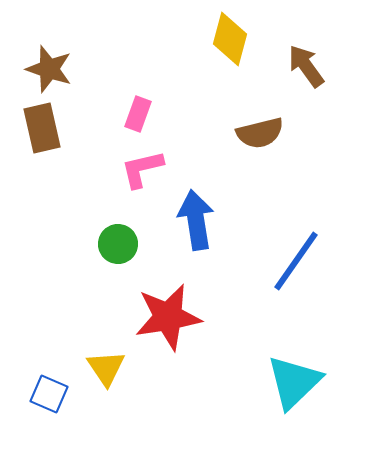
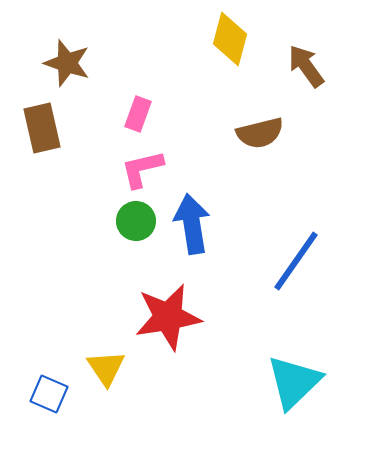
brown star: moved 18 px right, 6 px up
blue arrow: moved 4 px left, 4 px down
green circle: moved 18 px right, 23 px up
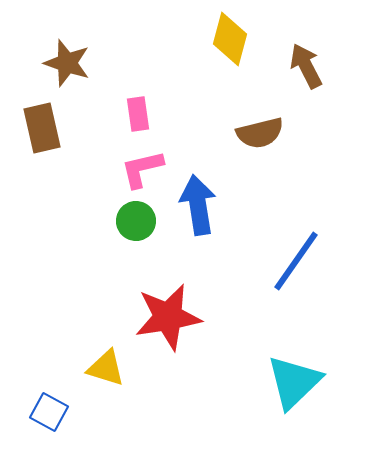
brown arrow: rotated 9 degrees clockwise
pink rectangle: rotated 28 degrees counterclockwise
blue arrow: moved 6 px right, 19 px up
yellow triangle: rotated 39 degrees counterclockwise
blue square: moved 18 px down; rotated 6 degrees clockwise
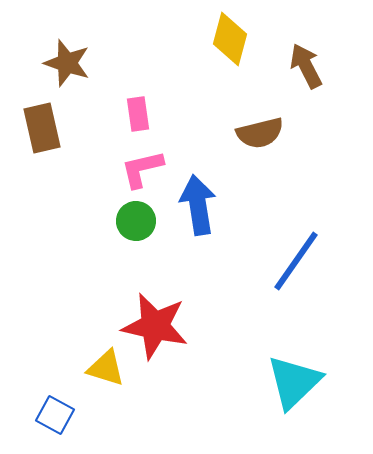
red star: moved 13 px left, 9 px down; rotated 22 degrees clockwise
blue square: moved 6 px right, 3 px down
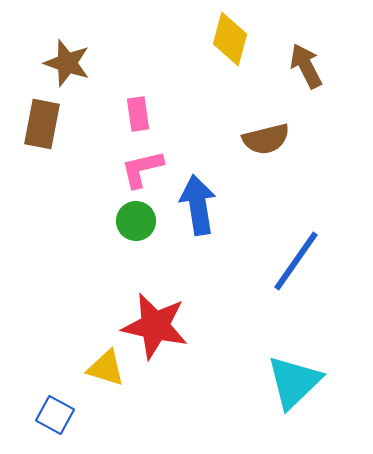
brown rectangle: moved 4 px up; rotated 24 degrees clockwise
brown semicircle: moved 6 px right, 6 px down
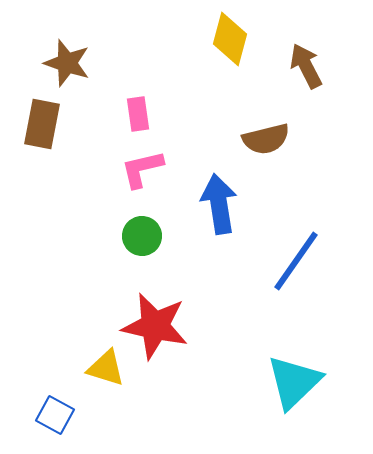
blue arrow: moved 21 px right, 1 px up
green circle: moved 6 px right, 15 px down
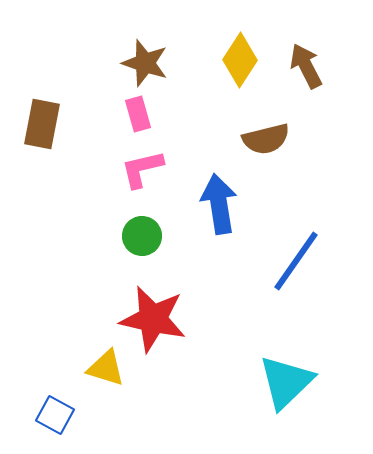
yellow diamond: moved 10 px right, 21 px down; rotated 18 degrees clockwise
brown star: moved 78 px right
pink rectangle: rotated 8 degrees counterclockwise
red star: moved 2 px left, 7 px up
cyan triangle: moved 8 px left
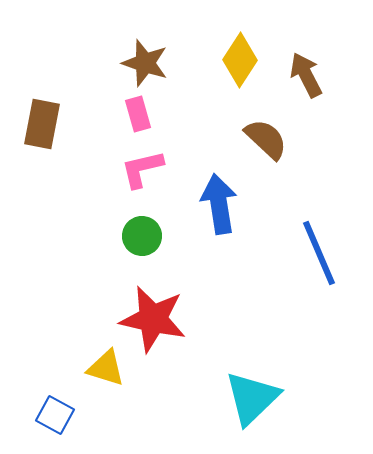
brown arrow: moved 9 px down
brown semicircle: rotated 123 degrees counterclockwise
blue line: moved 23 px right, 8 px up; rotated 58 degrees counterclockwise
cyan triangle: moved 34 px left, 16 px down
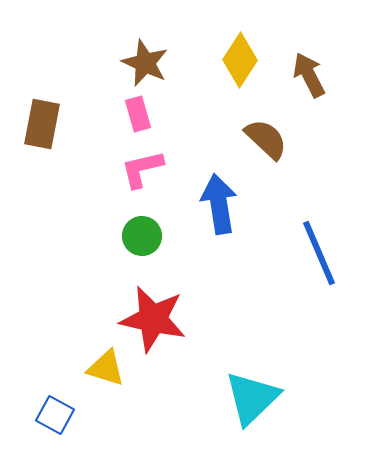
brown star: rotated 6 degrees clockwise
brown arrow: moved 3 px right
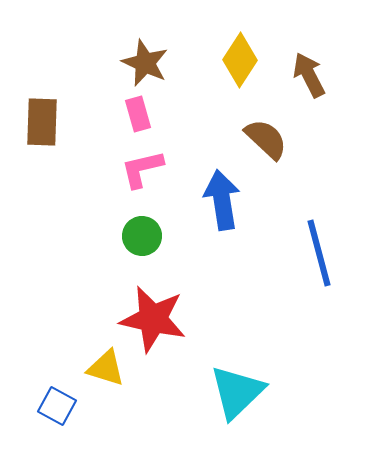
brown rectangle: moved 2 px up; rotated 9 degrees counterclockwise
blue arrow: moved 3 px right, 4 px up
blue line: rotated 8 degrees clockwise
cyan triangle: moved 15 px left, 6 px up
blue square: moved 2 px right, 9 px up
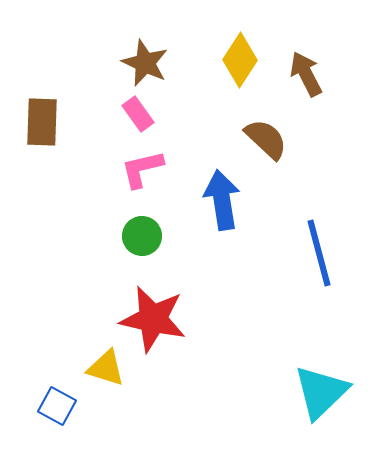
brown arrow: moved 3 px left, 1 px up
pink rectangle: rotated 20 degrees counterclockwise
cyan triangle: moved 84 px right
